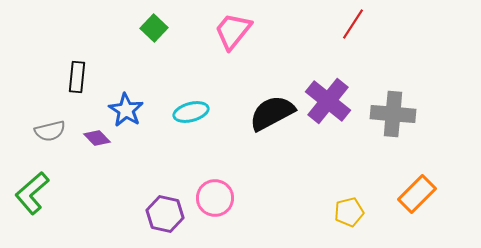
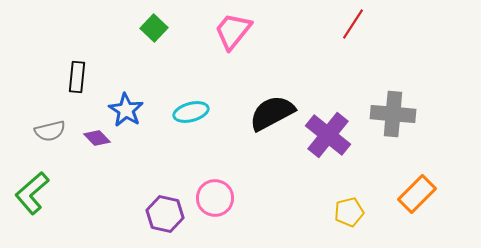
purple cross: moved 34 px down
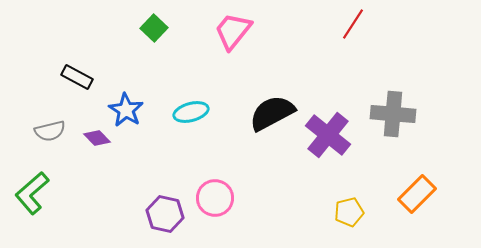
black rectangle: rotated 68 degrees counterclockwise
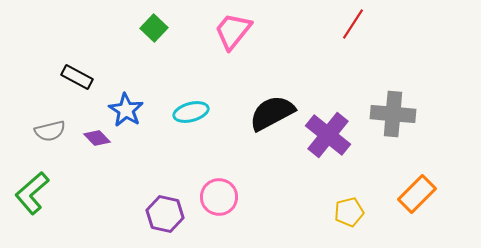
pink circle: moved 4 px right, 1 px up
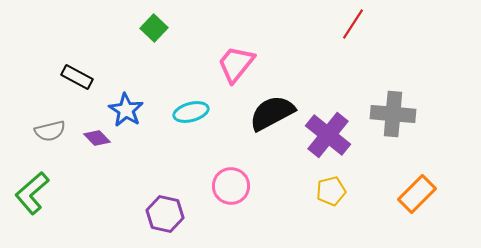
pink trapezoid: moved 3 px right, 33 px down
pink circle: moved 12 px right, 11 px up
yellow pentagon: moved 18 px left, 21 px up
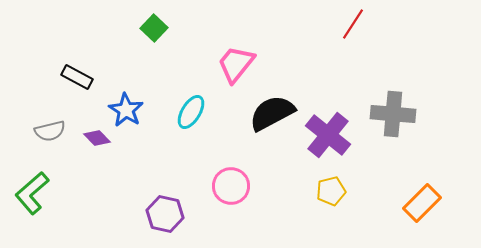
cyan ellipse: rotated 44 degrees counterclockwise
orange rectangle: moved 5 px right, 9 px down
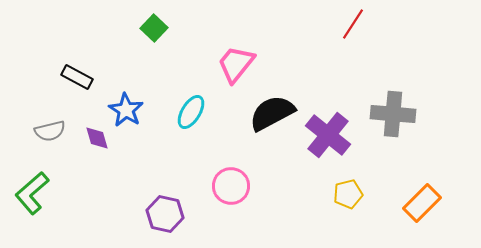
purple diamond: rotated 28 degrees clockwise
yellow pentagon: moved 17 px right, 3 px down
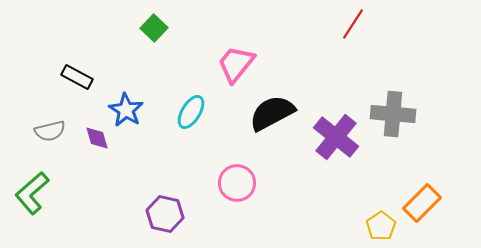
purple cross: moved 8 px right, 2 px down
pink circle: moved 6 px right, 3 px up
yellow pentagon: moved 33 px right, 32 px down; rotated 20 degrees counterclockwise
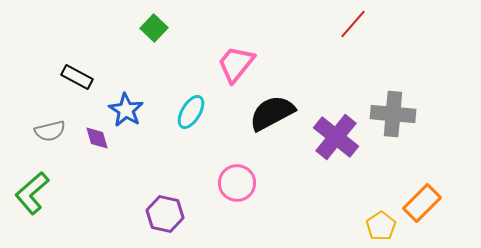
red line: rotated 8 degrees clockwise
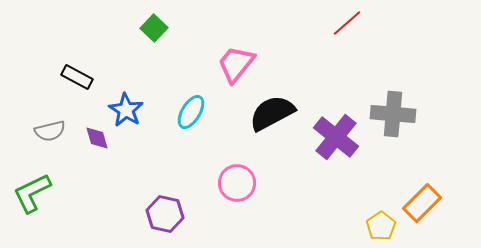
red line: moved 6 px left, 1 px up; rotated 8 degrees clockwise
green L-shape: rotated 15 degrees clockwise
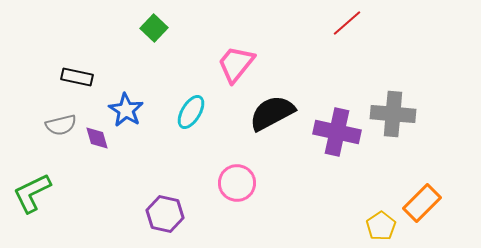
black rectangle: rotated 16 degrees counterclockwise
gray semicircle: moved 11 px right, 6 px up
purple cross: moved 1 px right, 5 px up; rotated 27 degrees counterclockwise
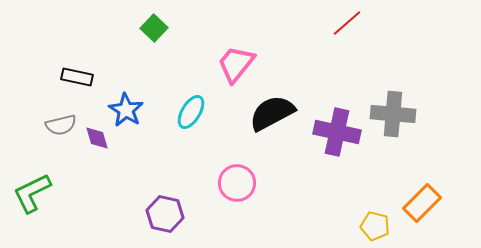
yellow pentagon: moved 6 px left; rotated 24 degrees counterclockwise
